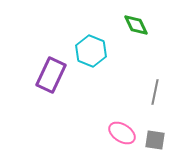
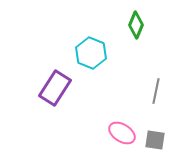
green diamond: rotated 48 degrees clockwise
cyan hexagon: moved 2 px down
purple rectangle: moved 4 px right, 13 px down; rotated 8 degrees clockwise
gray line: moved 1 px right, 1 px up
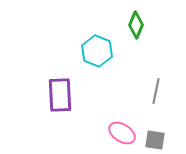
cyan hexagon: moved 6 px right, 2 px up
purple rectangle: moved 5 px right, 7 px down; rotated 36 degrees counterclockwise
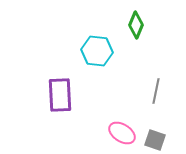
cyan hexagon: rotated 16 degrees counterclockwise
gray square: rotated 10 degrees clockwise
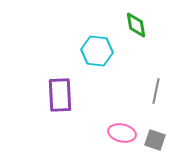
green diamond: rotated 32 degrees counterclockwise
pink ellipse: rotated 20 degrees counterclockwise
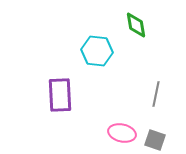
gray line: moved 3 px down
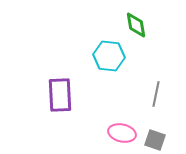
cyan hexagon: moved 12 px right, 5 px down
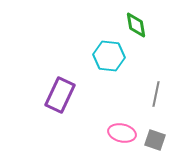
purple rectangle: rotated 28 degrees clockwise
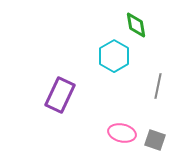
cyan hexagon: moved 5 px right; rotated 24 degrees clockwise
gray line: moved 2 px right, 8 px up
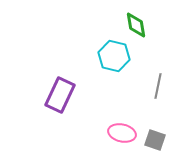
cyan hexagon: rotated 16 degrees counterclockwise
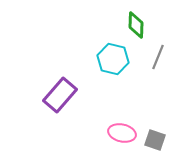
green diamond: rotated 12 degrees clockwise
cyan hexagon: moved 1 px left, 3 px down
gray line: moved 29 px up; rotated 10 degrees clockwise
purple rectangle: rotated 16 degrees clockwise
